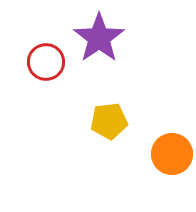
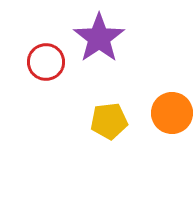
orange circle: moved 41 px up
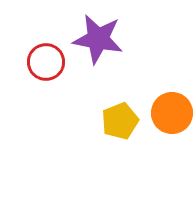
purple star: moved 1 px left, 1 px down; rotated 27 degrees counterclockwise
yellow pentagon: moved 11 px right; rotated 15 degrees counterclockwise
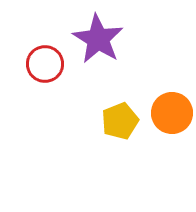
purple star: rotated 21 degrees clockwise
red circle: moved 1 px left, 2 px down
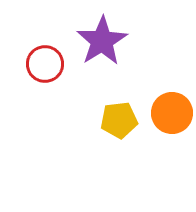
purple star: moved 4 px right, 2 px down; rotated 9 degrees clockwise
yellow pentagon: moved 1 px left, 1 px up; rotated 15 degrees clockwise
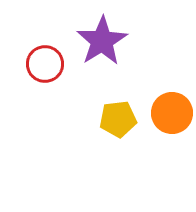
yellow pentagon: moved 1 px left, 1 px up
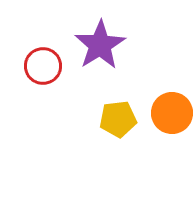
purple star: moved 2 px left, 4 px down
red circle: moved 2 px left, 2 px down
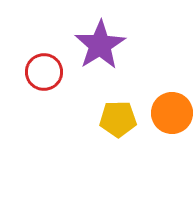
red circle: moved 1 px right, 6 px down
yellow pentagon: rotated 6 degrees clockwise
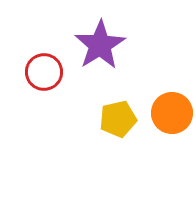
yellow pentagon: rotated 12 degrees counterclockwise
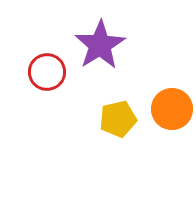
red circle: moved 3 px right
orange circle: moved 4 px up
